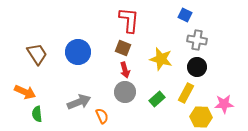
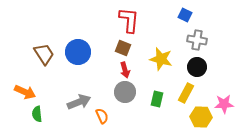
brown trapezoid: moved 7 px right
green rectangle: rotated 35 degrees counterclockwise
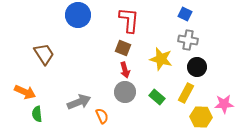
blue square: moved 1 px up
gray cross: moved 9 px left
blue circle: moved 37 px up
green rectangle: moved 2 px up; rotated 63 degrees counterclockwise
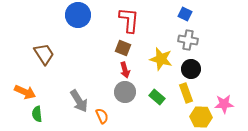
black circle: moved 6 px left, 2 px down
yellow rectangle: rotated 48 degrees counterclockwise
gray arrow: moved 1 px up; rotated 80 degrees clockwise
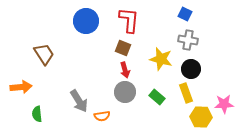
blue circle: moved 8 px right, 6 px down
orange arrow: moved 4 px left, 5 px up; rotated 30 degrees counterclockwise
orange semicircle: rotated 105 degrees clockwise
